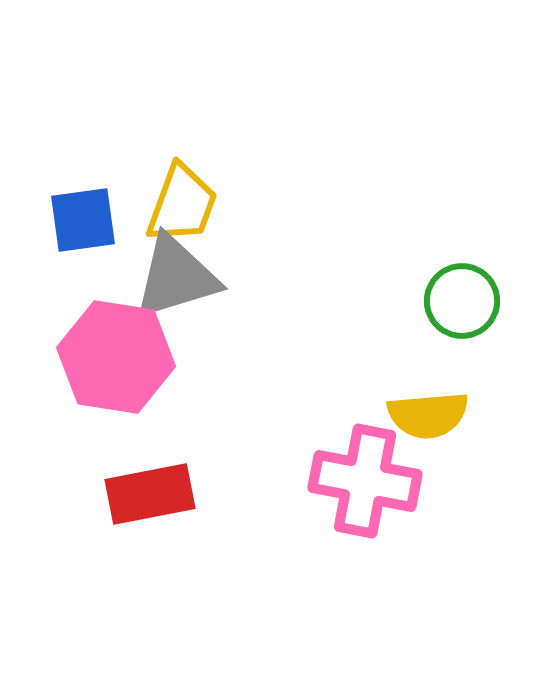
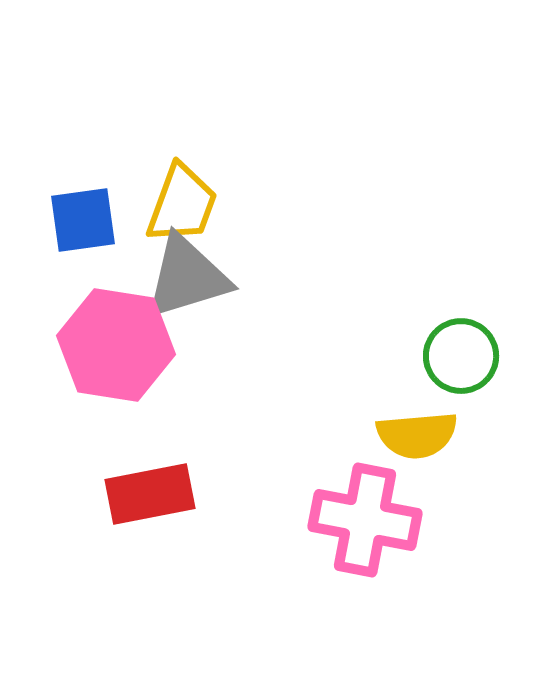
gray triangle: moved 11 px right
green circle: moved 1 px left, 55 px down
pink hexagon: moved 12 px up
yellow semicircle: moved 11 px left, 20 px down
pink cross: moved 39 px down
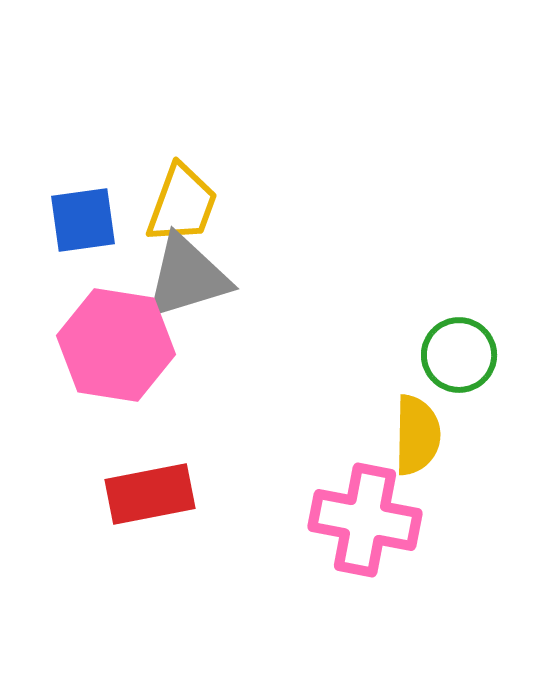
green circle: moved 2 px left, 1 px up
yellow semicircle: rotated 84 degrees counterclockwise
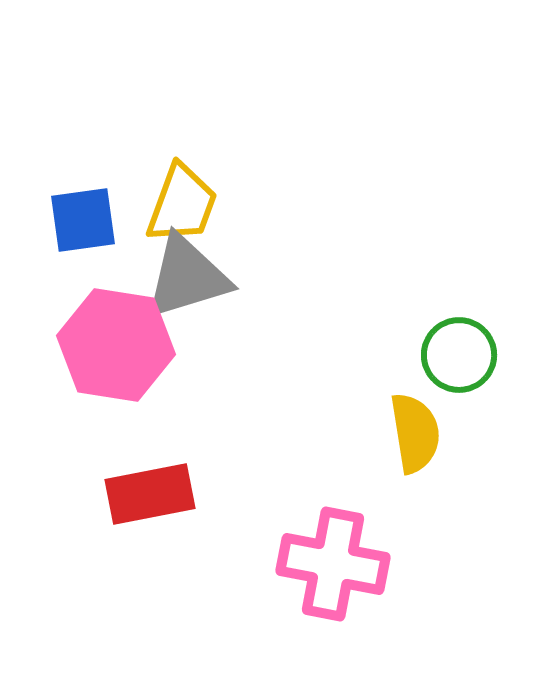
yellow semicircle: moved 2 px left, 2 px up; rotated 10 degrees counterclockwise
pink cross: moved 32 px left, 44 px down
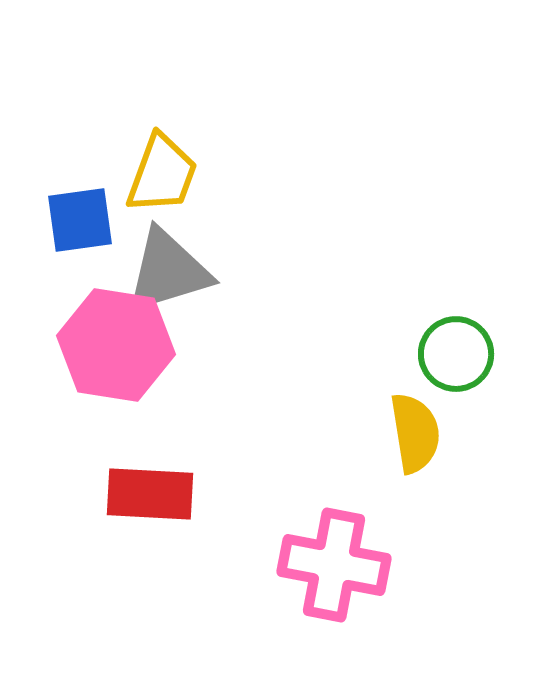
yellow trapezoid: moved 20 px left, 30 px up
blue square: moved 3 px left
gray triangle: moved 19 px left, 6 px up
green circle: moved 3 px left, 1 px up
red rectangle: rotated 14 degrees clockwise
pink cross: moved 1 px right, 1 px down
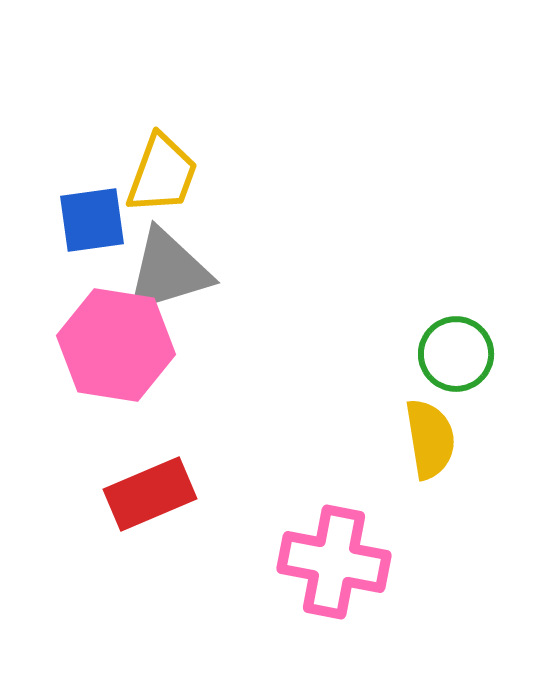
blue square: moved 12 px right
yellow semicircle: moved 15 px right, 6 px down
red rectangle: rotated 26 degrees counterclockwise
pink cross: moved 3 px up
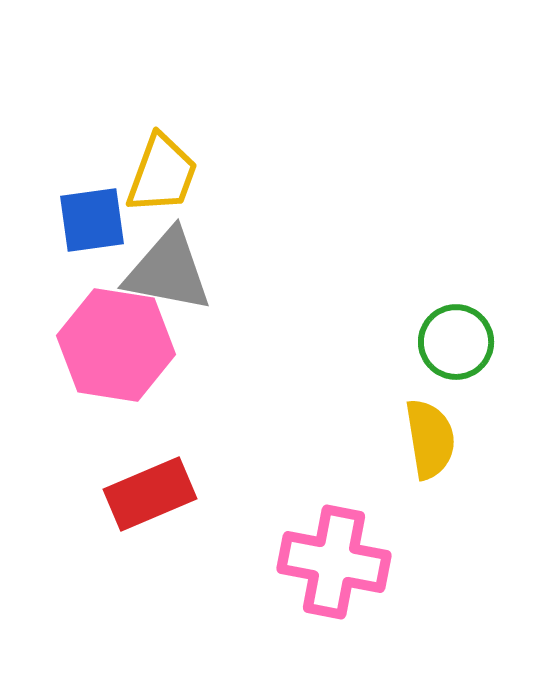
gray triangle: rotated 28 degrees clockwise
green circle: moved 12 px up
